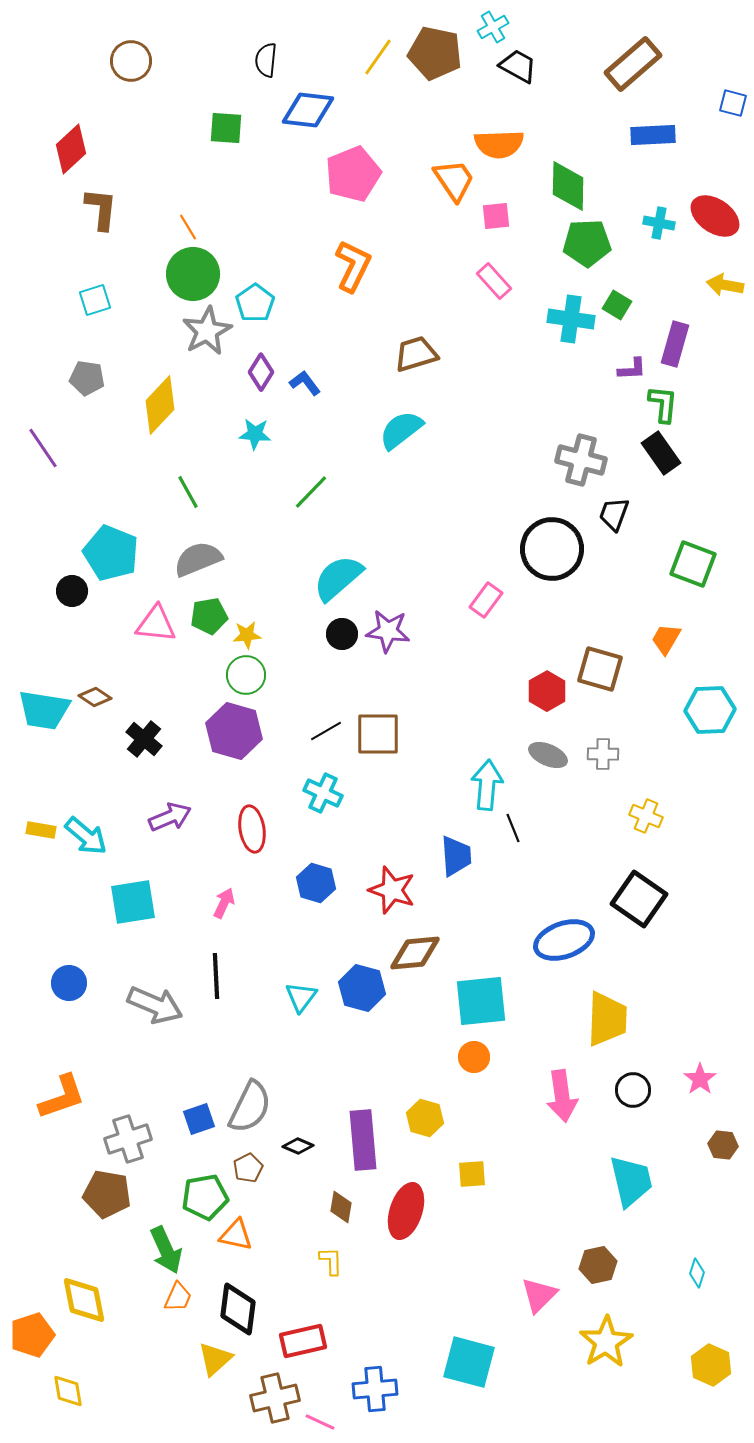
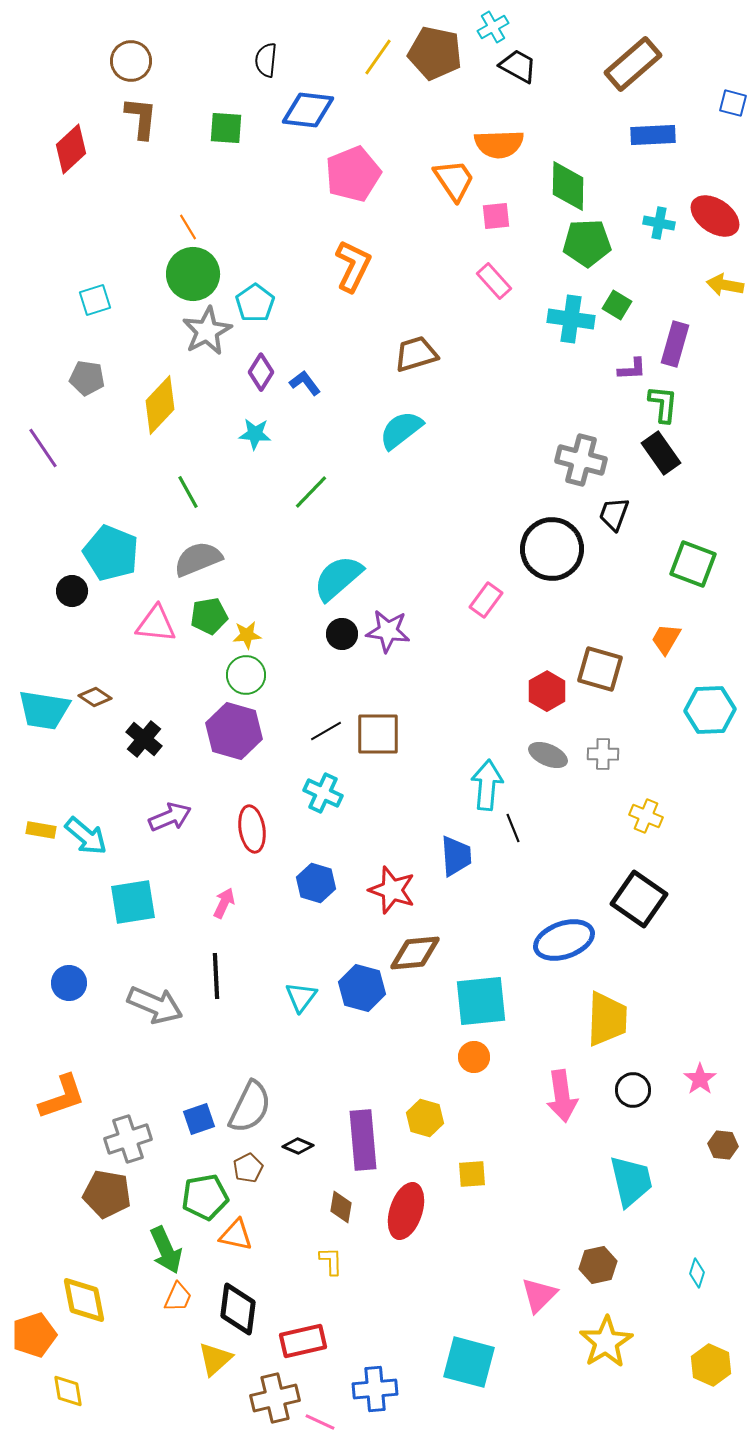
brown L-shape at (101, 209): moved 40 px right, 91 px up
orange pentagon at (32, 1335): moved 2 px right
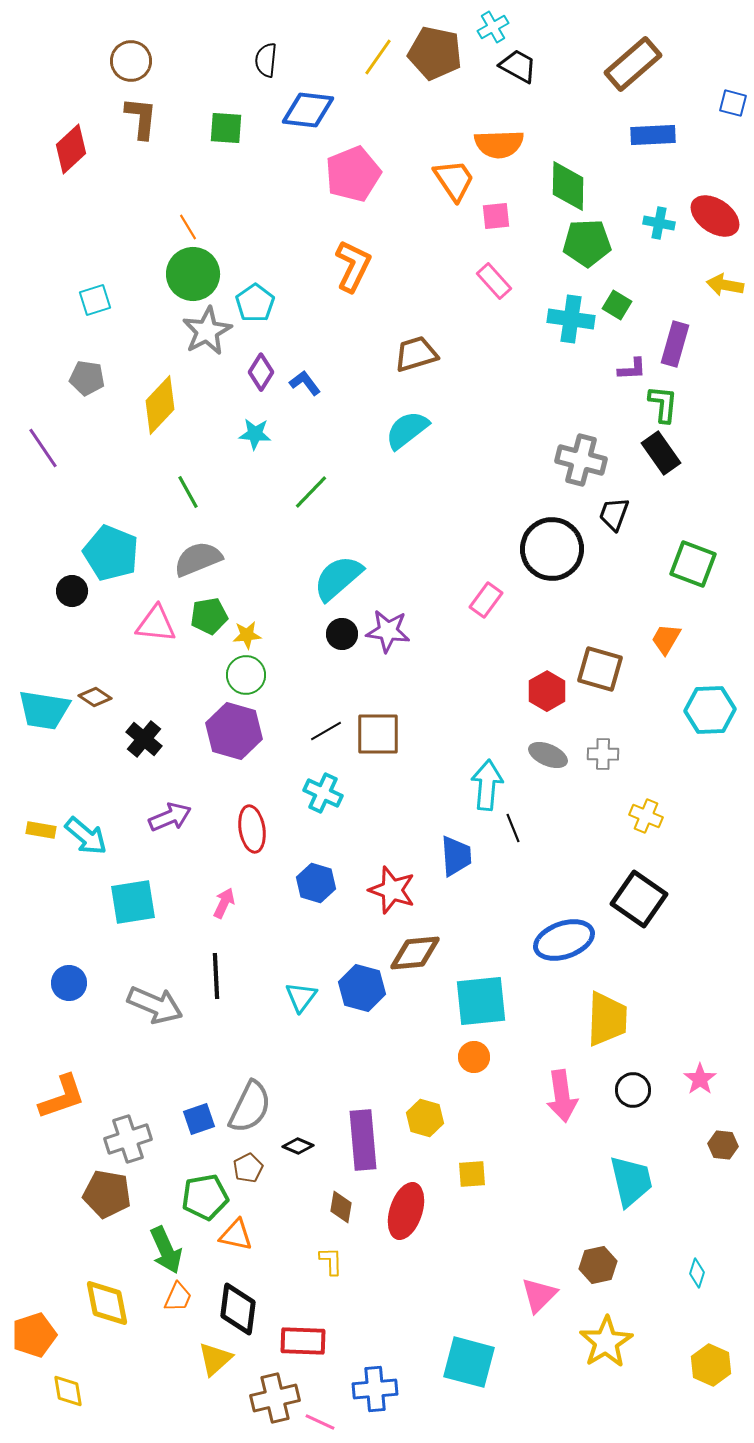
cyan semicircle at (401, 430): moved 6 px right
yellow diamond at (84, 1300): moved 23 px right, 3 px down
red rectangle at (303, 1341): rotated 15 degrees clockwise
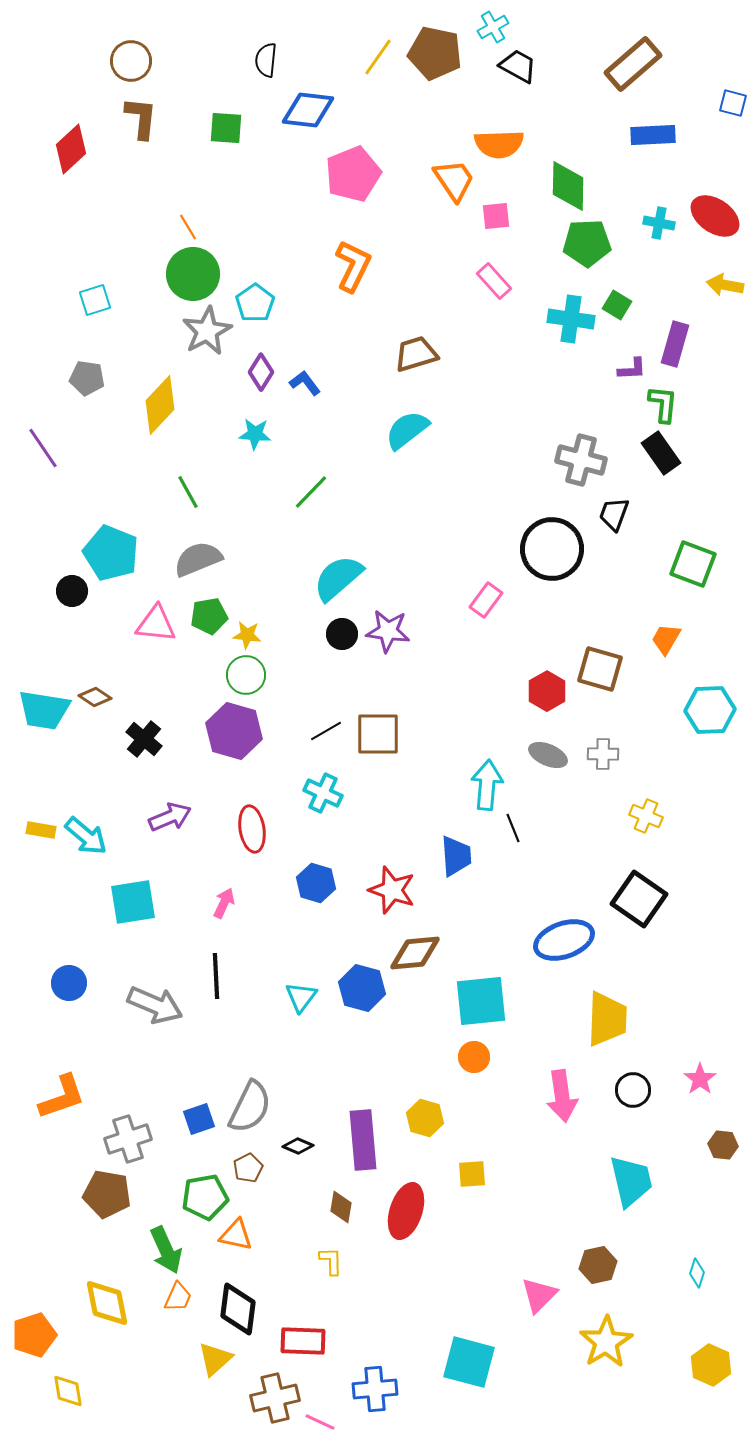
yellow star at (247, 635): rotated 12 degrees clockwise
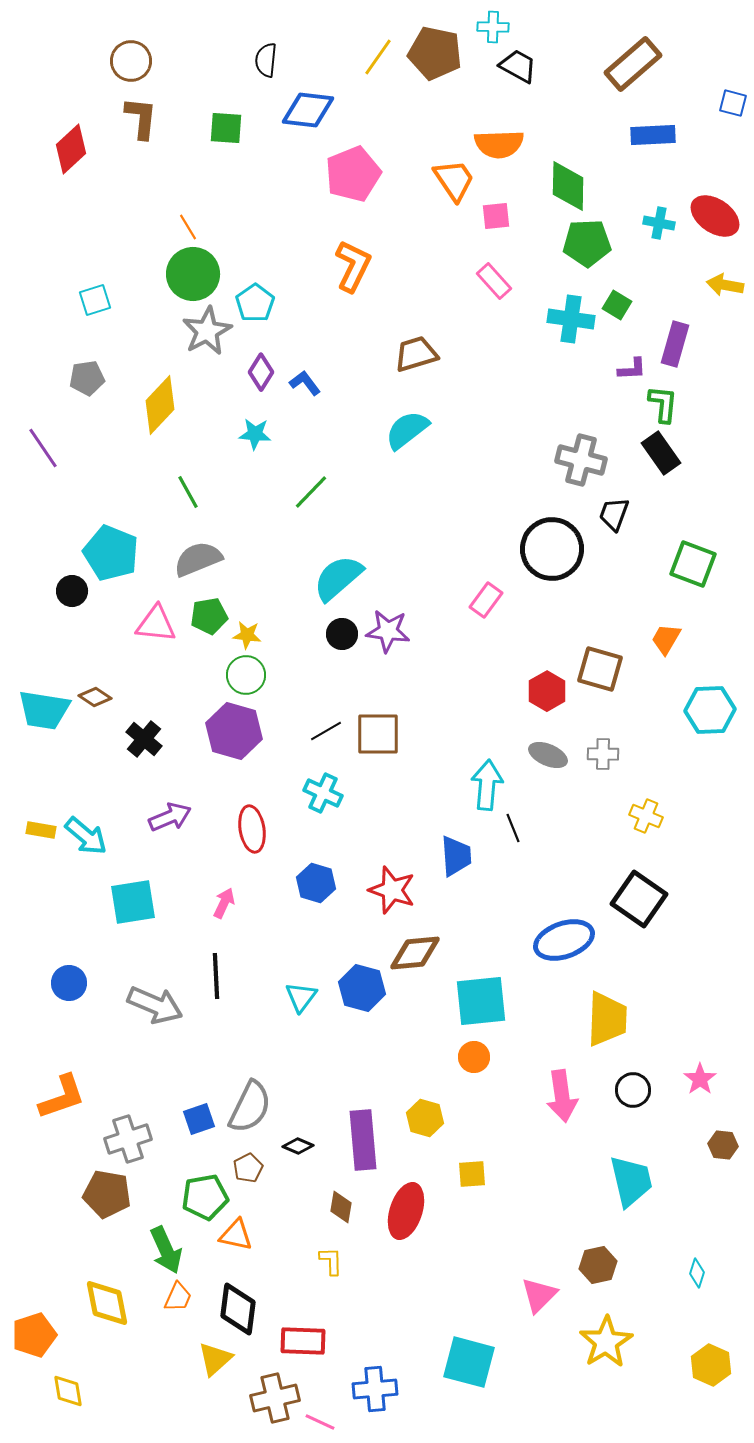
cyan cross at (493, 27): rotated 32 degrees clockwise
gray pentagon at (87, 378): rotated 16 degrees counterclockwise
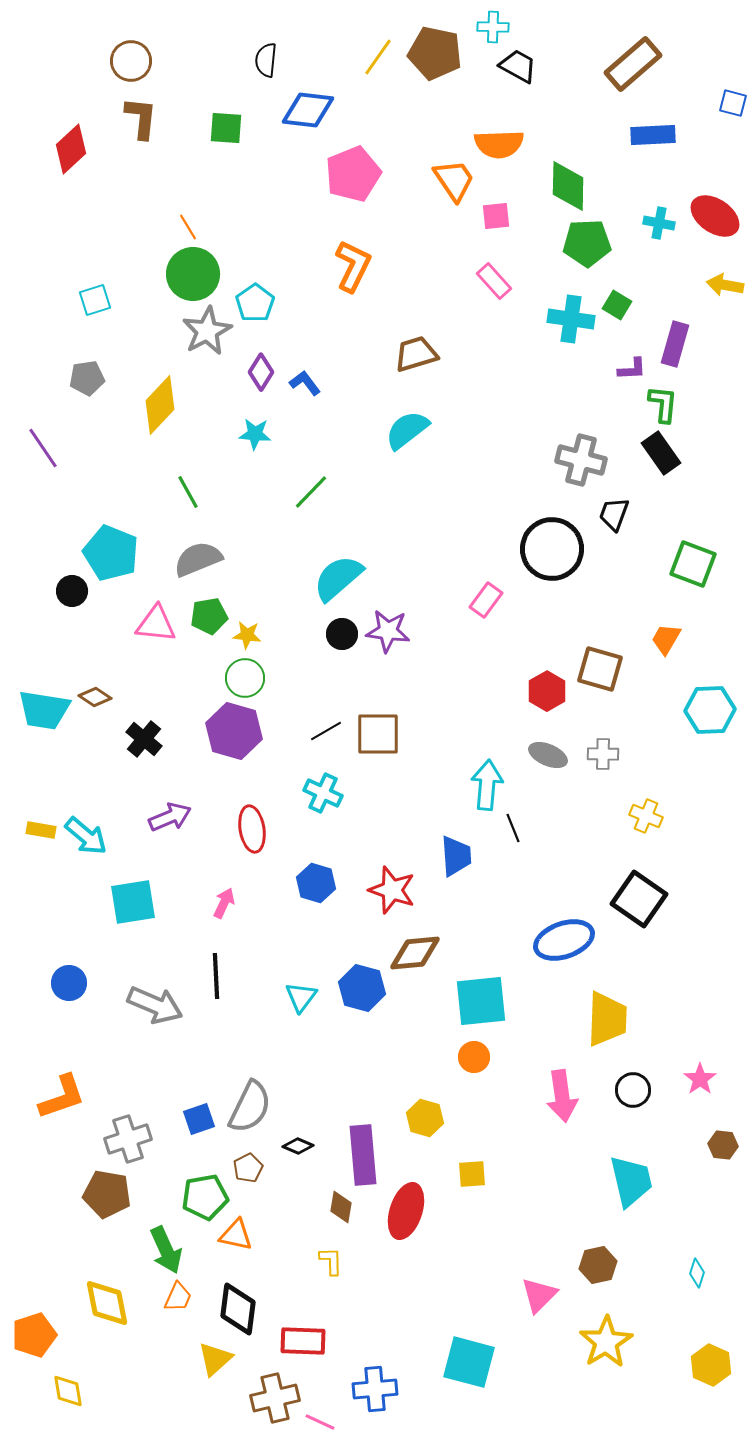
green circle at (246, 675): moved 1 px left, 3 px down
purple rectangle at (363, 1140): moved 15 px down
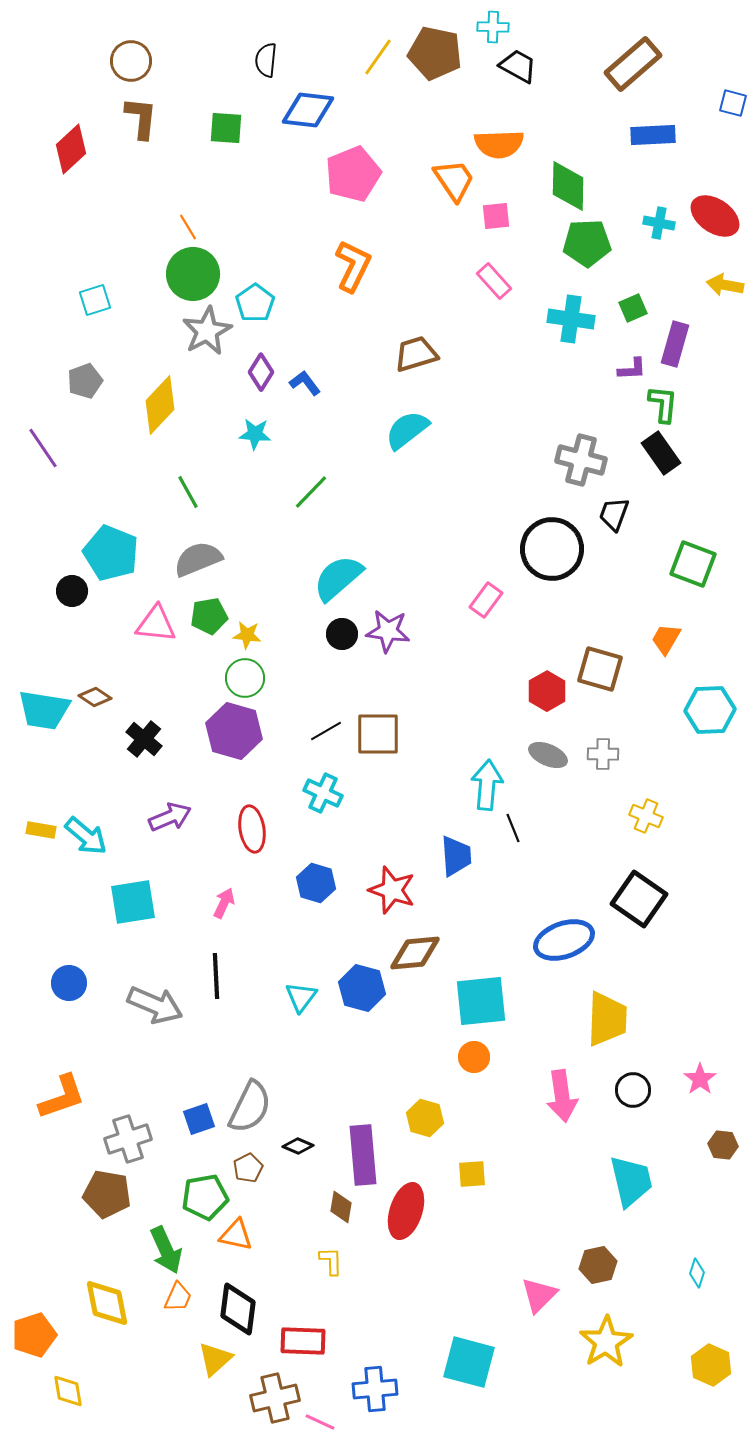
green square at (617, 305): moved 16 px right, 3 px down; rotated 36 degrees clockwise
gray pentagon at (87, 378): moved 2 px left, 3 px down; rotated 12 degrees counterclockwise
